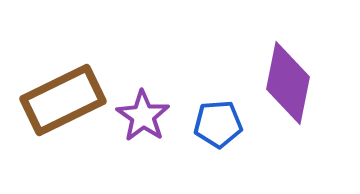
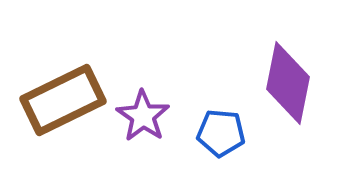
blue pentagon: moved 3 px right, 9 px down; rotated 9 degrees clockwise
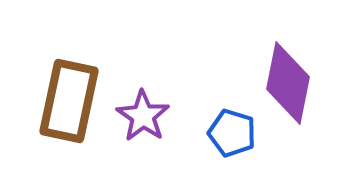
brown rectangle: moved 6 px right, 1 px down; rotated 52 degrees counterclockwise
blue pentagon: moved 11 px right; rotated 12 degrees clockwise
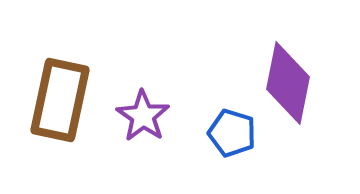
brown rectangle: moved 9 px left, 1 px up
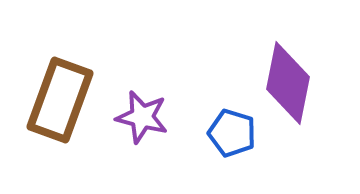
brown rectangle: rotated 8 degrees clockwise
purple star: moved 1 px left, 1 px down; rotated 20 degrees counterclockwise
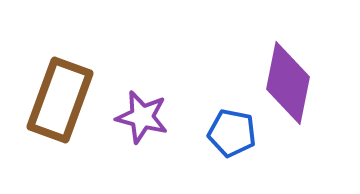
blue pentagon: rotated 6 degrees counterclockwise
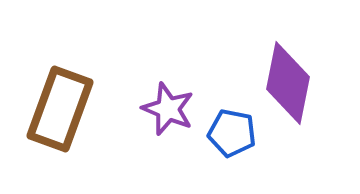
brown rectangle: moved 9 px down
purple star: moved 26 px right, 8 px up; rotated 8 degrees clockwise
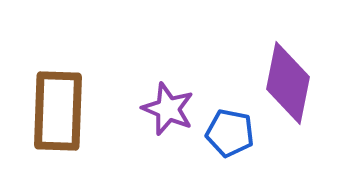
brown rectangle: moved 2 px left, 2 px down; rotated 18 degrees counterclockwise
blue pentagon: moved 2 px left
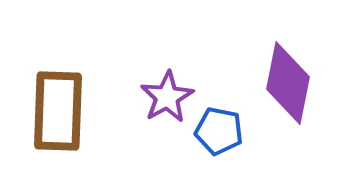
purple star: moved 1 px left, 12 px up; rotated 20 degrees clockwise
blue pentagon: moved 11 px left, 2 px up
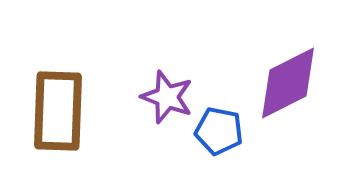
purple diamond: rotated 52 degrees clockwise
purple star: rotated 22 degrees counterclockwise
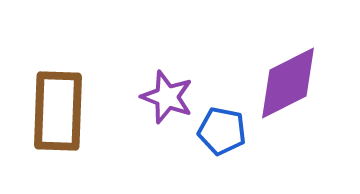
blue pentagon: moved 3 px right
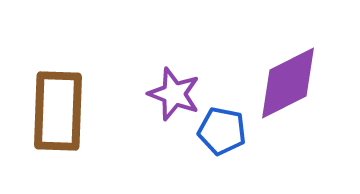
purple star: moved 7 px right, 3 px up
